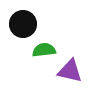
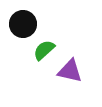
green semicircle: rotated 35 degrees counterclockwise
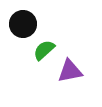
purple triangle: rotated 24 degrees counterclockwise
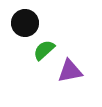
black circle: moved 2 px right, 1 px up
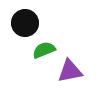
green semicircle: rotated 20 degrees clockwise
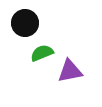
green semicircle: moved 2 px left, 3 px down
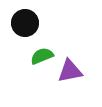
green semicircle: moved 3 px down
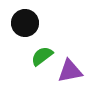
green semicircle: rotated 15 degrees counterclockwise
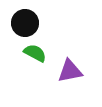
green semicircle: moved 7 px left, 3 px up; rotated 65 degrees clockwise
